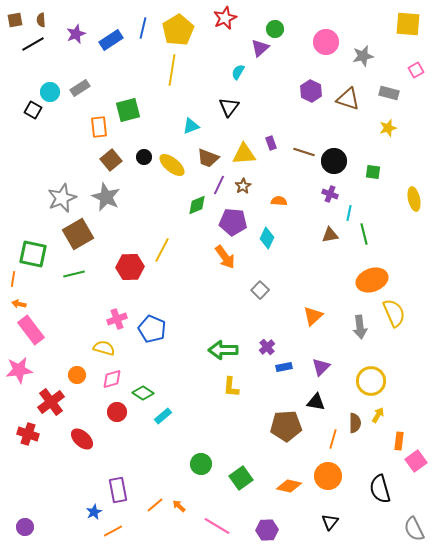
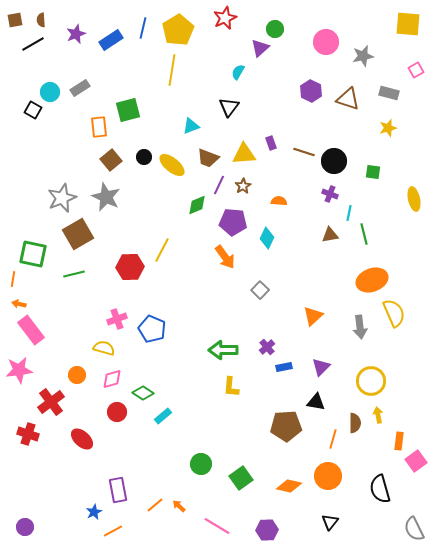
yellow arrow at (378, 415): rotated 42 degrees counterclockwise
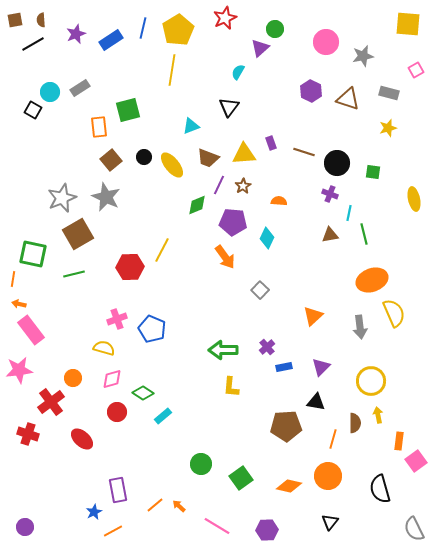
black circle at (334, 161): moved 3 px right, 2 px down
yellow ellipse at (172, 165): rotated 12 degrees clockwise
orange circle at (77, 375): moved 4 px left, 3 px down
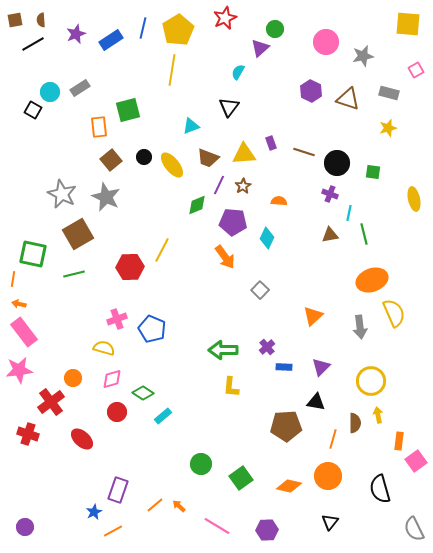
gray star at (62, 198): moved 4 px up; rotated 24 degrees counterclockwise
pink rectangle at (31, 330): moved 7 px left, 2 px down
blue rectangle at (284, 367): rotated 14 degrees clockwise
purple rectangle at (118, 490): rotated 30 degrees clockwise
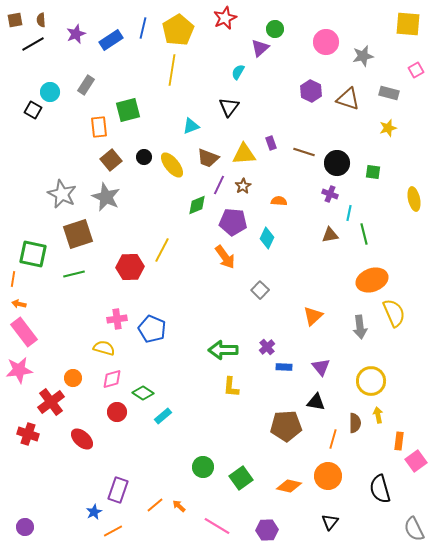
gray rectangle at (80, 88): moved 6 px right, 3 px up; rotated 24 degrees counterclockwise
brown square at (78, 234): rotated 12 degrees clockwise
pink cross at (117, 319): rotated 12 degrees clockwise
purple triangle at (321, 367): rotated 24 degrees counterclockwise
green circle at (201, 464): moved 2 px right, 3 px down
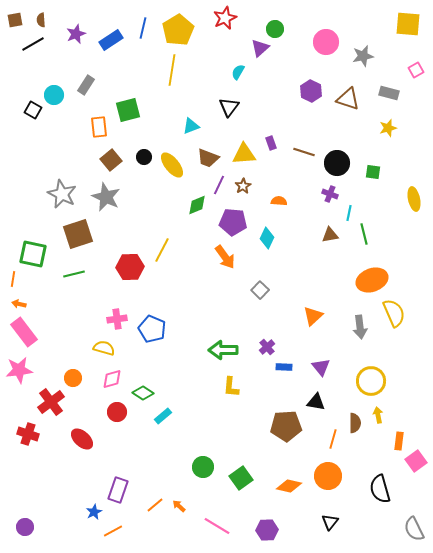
cyan circle at (50, 92): moved 4 px right, 3 px down
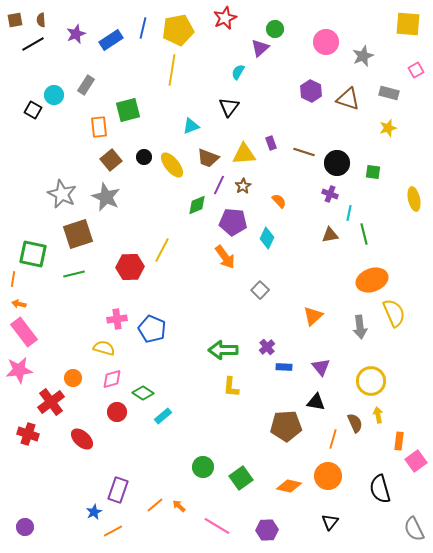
yellow pentagon at (178, 30): rotated 20 degrees clockwise
gray star at (363, 56): rotated 10 degrees counterclockwise
orange semicircle at (279, 201): rotated 42 degrees clockwise
brown semicircle at (355, 423): rotated 24 degrees counterclockwise
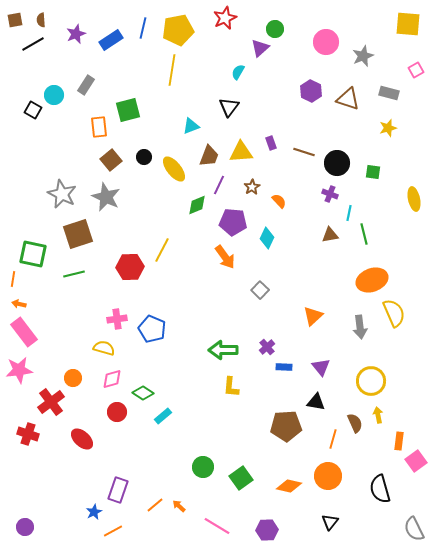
yellow triangle at (244, 154): moved 3 px left, 2 px up
brown trapezoid at (208, 158): moved 1 px right, 2 px up; rotated 90 degrees counterclockwise
yellow ellipse at (172, 165): moved 2 px right, 4 px down
brown star at (243, 186): moved 9 px right, 1 px down
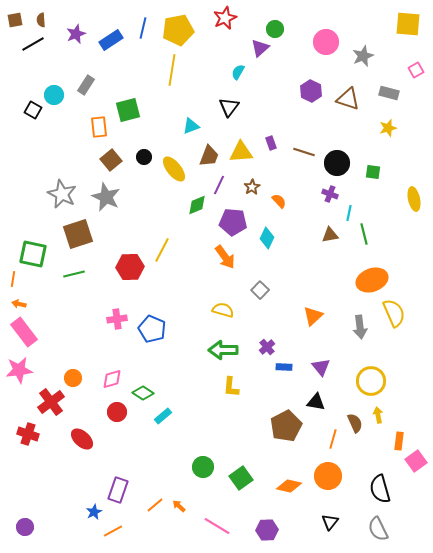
yellow semicircle at (104, 348): moved 119 px right, 38 px up
brown pentagon at (286, 426): rotated 24 degrees counterclockwise
gray semicircle at (414, 529): moved 36 px left
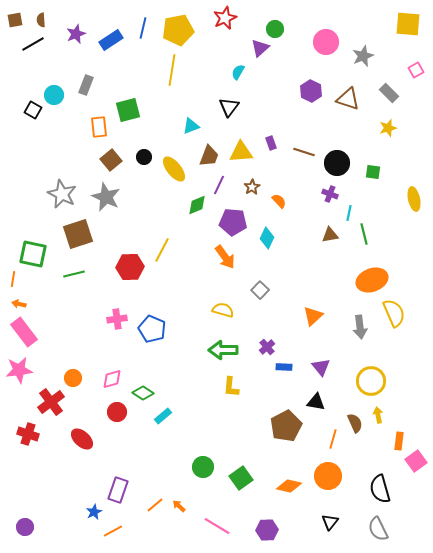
gray rectangle at (86, 85): rotated 12 degrees counterclockwise
gray rectangle at (389, 93): rotated 30 degrees clockwise
